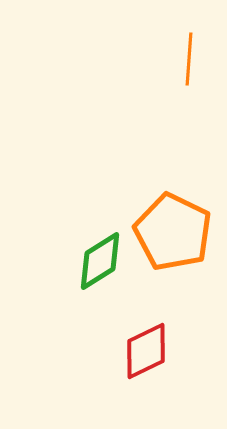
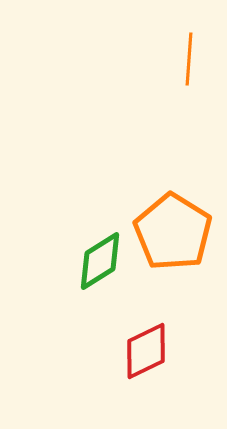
orange pentagon: rotated 6 degrees clockwise
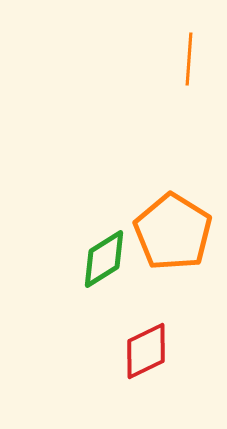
green diamond: moved 4 px right, 2 px up
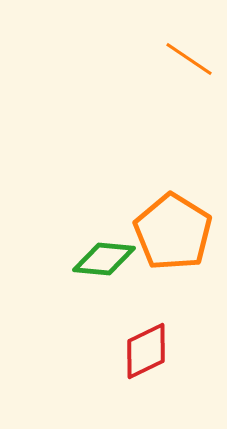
orange line: rotated 60 degrees counterclockwise
green diamond: rotated 38 degrees clockwise
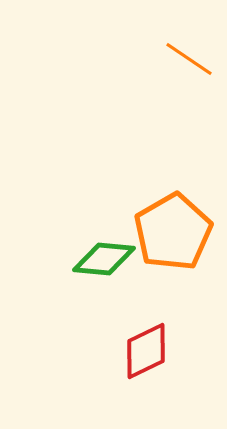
orange pentagon: rotated 10 degrees clockwise
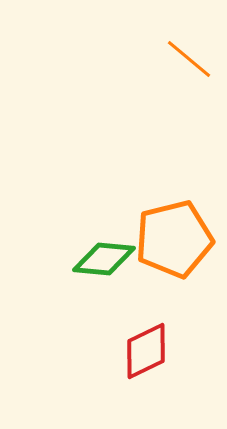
orange line: rotated 6 degrees clockwise
orange pentagon: moved 1 px right, 7 px down; rotated 16 degrees clockwise
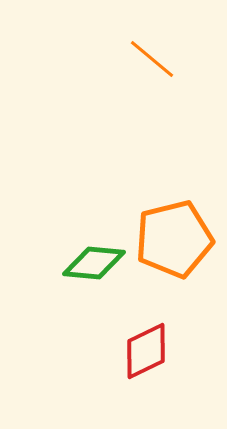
orange line: moved 37 px left
green diamond: moved 10 px left, 4 px down
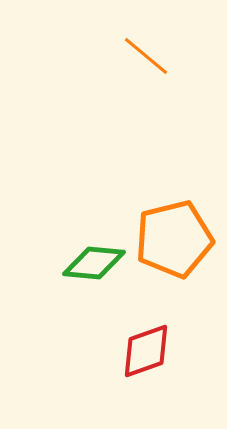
orange line: moved 6 px left, 3 px up
red diamond: rotated 6 degrees clockwise
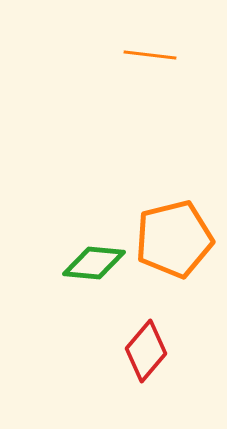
orange line: moved 4 px right, 1 px up; rotated 33 degrees counterclockwise
red diamond: rotated 30 degrees counterclockwise
